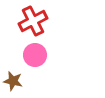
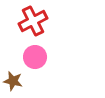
pink circle: moved 2 px down
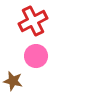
pink circle: moved 1 px right, 1 px up
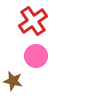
red cross: rotated 8 degrees counterclockwise
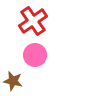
pink circle: moved 1 px left, 1 px up
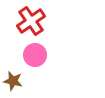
red cross: moved 2 px left
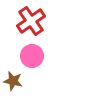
pink circle: moved 3 px left, 1 px down
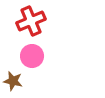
red cross: rotated 12 degrees clockwise
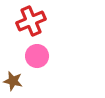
pink circle: moved 5 px right
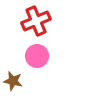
red cross: moved 5 px right
